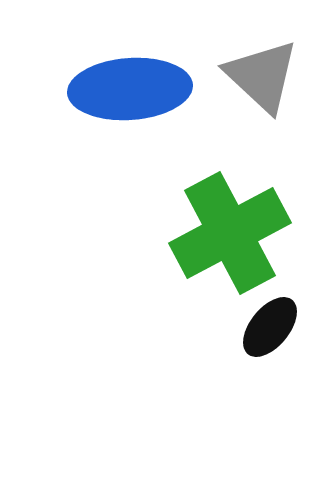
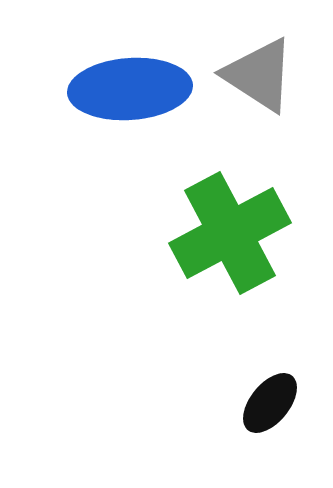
gray triangle: moved 3 px left, 1 px up; rotated 10 degrees counterclockwise
black ellipse: moved 76 px down
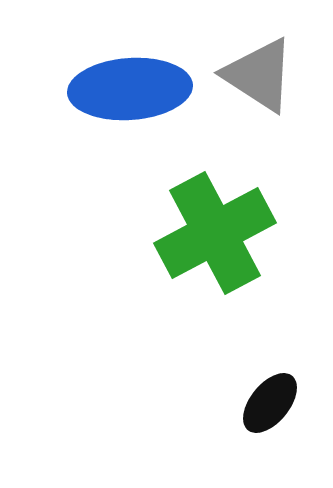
green cross: moved 15 px left
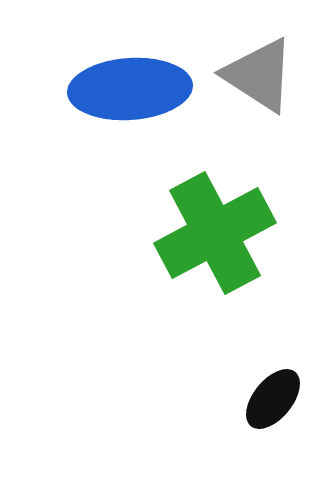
black ellipse: moved 3 px right, 4 px up
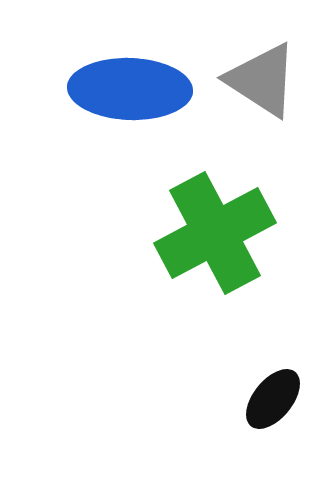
gray triangle: moved 3 px right, 5 px down
blue ellipse: rotated 6 degrees clockwise
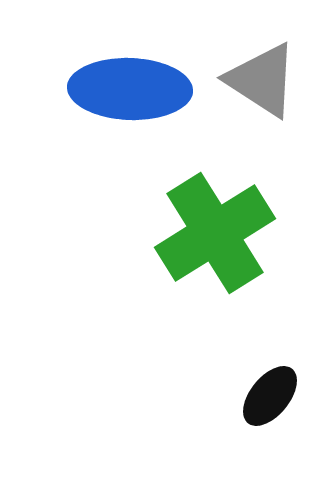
green cross: rotated 4 degrees counterclockwise
black ellipse: moved 3 px left, 3 px up
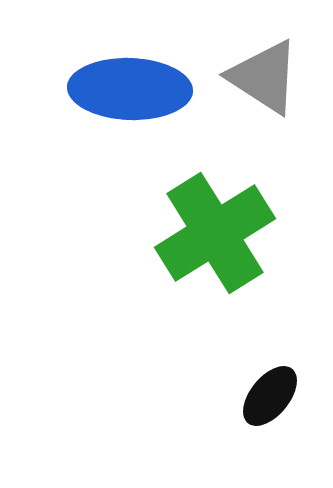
gray triangle: moved 2 px right, 3 px up
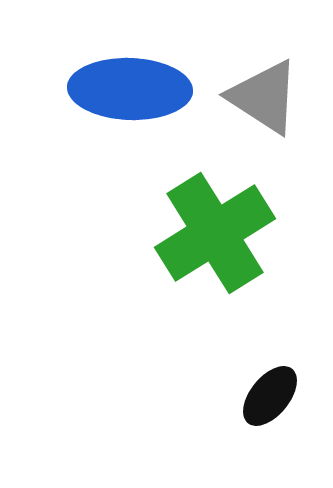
gray triangle: moved 20 px down
